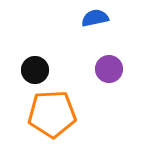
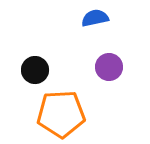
purple circle: moved 2 px up
orange pentagon: moved 9 px right
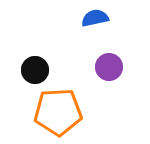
orange pentagon: moved 3 px left, 2 px up
